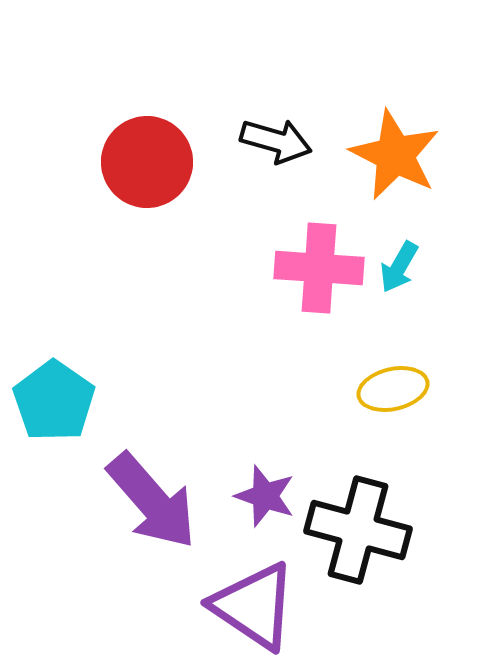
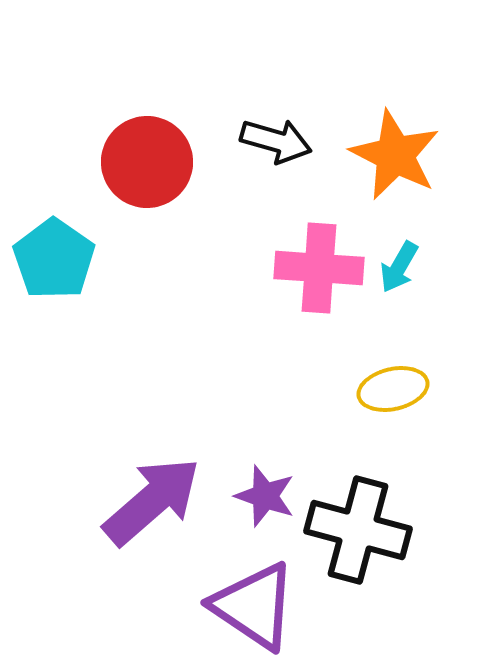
cyan pentagon: moved 142 px up
purple arrow: rotated 90 degrees counterclockwise
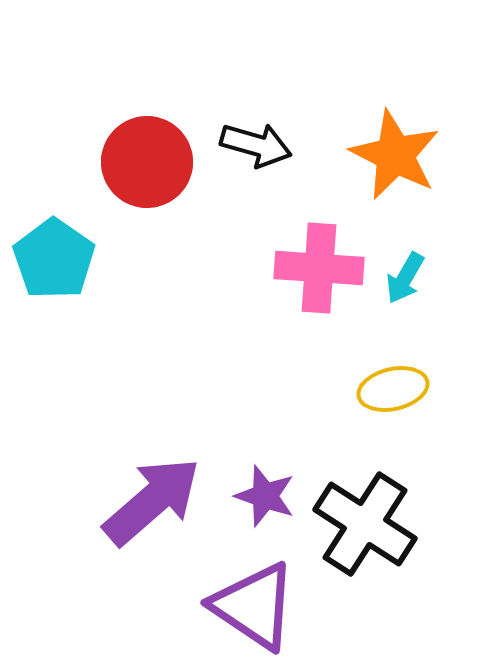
black arrow: moved 20 px left, 4 px down
cyan arrow: moved 6 px right, 11 px down
black cross: moved 7 px right, 6 px up; rotated 18 degrees clockwise
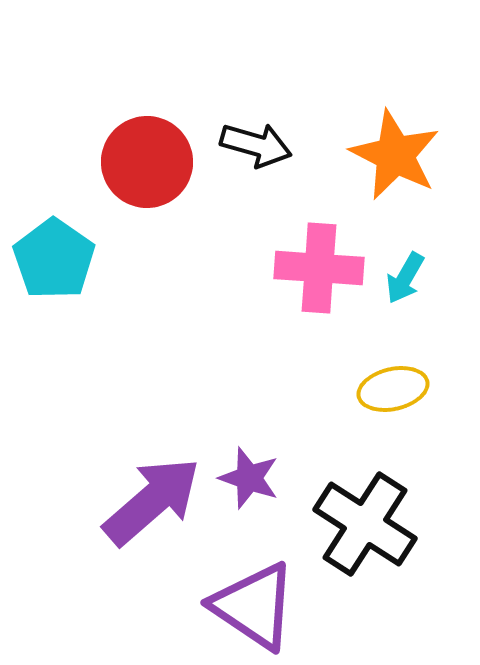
purple star: moved 16 px left, 18 px up
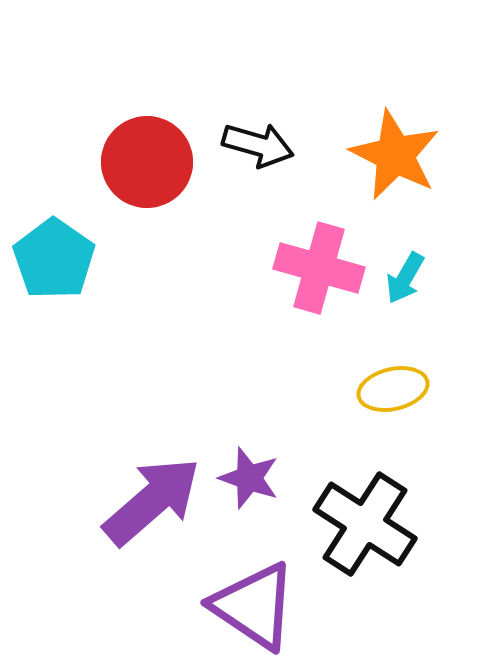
black arrow: moved 2 px right
pink cross: rotated 12 degrees clockwise
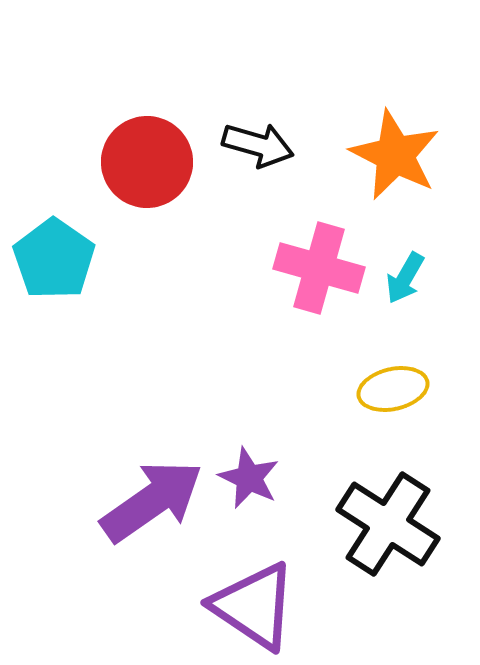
purple star: rotated 6 degrees clockwise
purple arrow: rotated 6 degrees clockwise
black cross: moved 23 px right
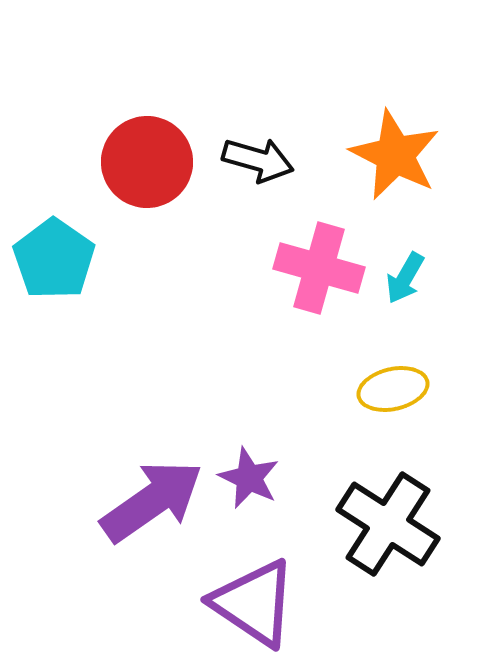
black arrow: moved 15 px down
purple triangle: moved 3 px up
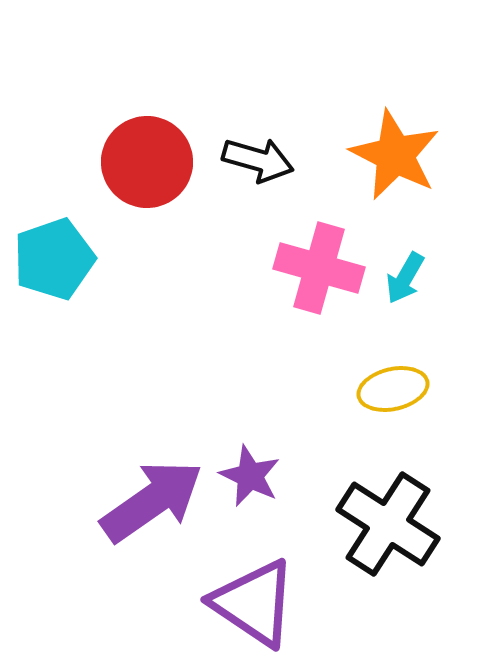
cyan pentagon: rotated 18 degrees clockwise
purple star: moved 1 px right, 2 px up
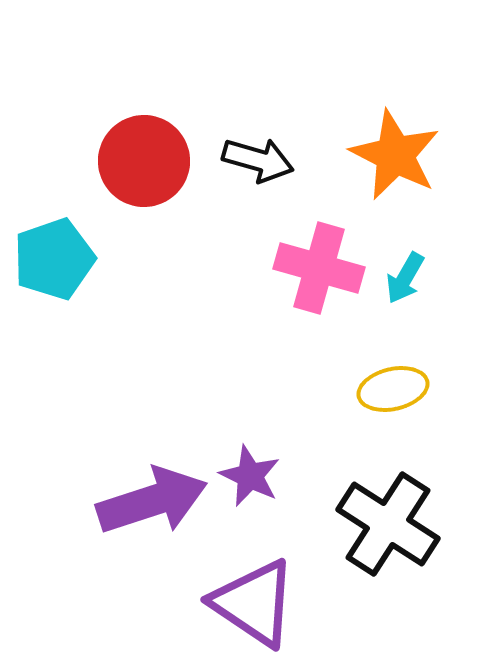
red circle: moved 3 px left, 1 px up
purple arrow: rotated 17 degrees clockwise
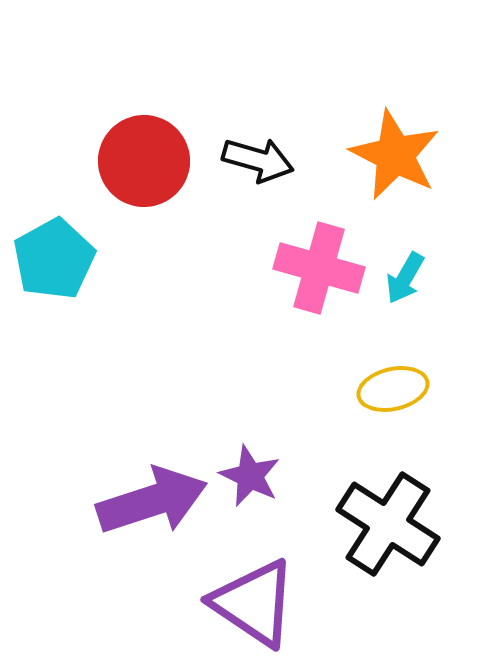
cyan pentagon: rotated 10 degrees counterclockwise
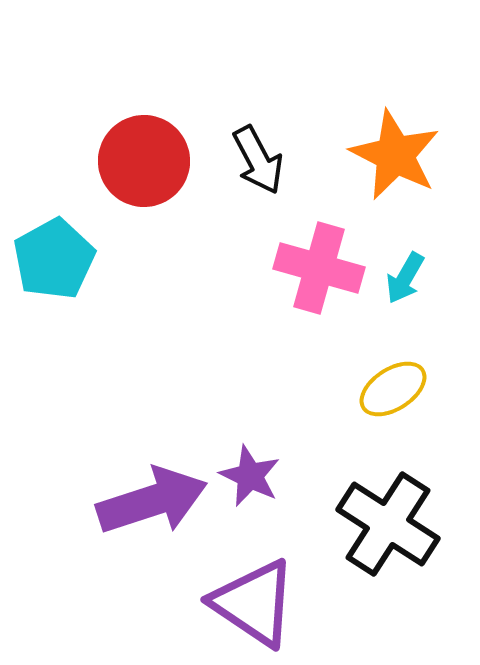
black arrow: rotated 46 degrees clockwise
yellow ellipse: rotated 20 degrees counterclockwise
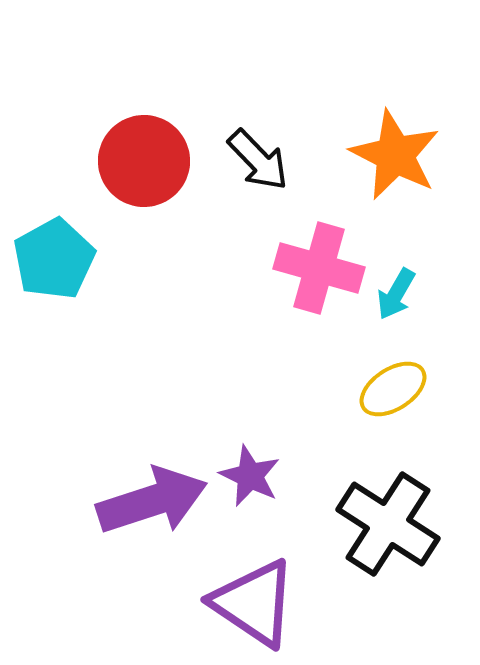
black arrow: rotated 16 degrees counterclockwise
cyan arrow: moved 9 px left, 16 px down
